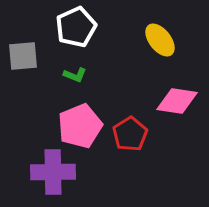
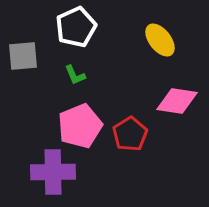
green L-shape: rotated 45 degrees clockwise
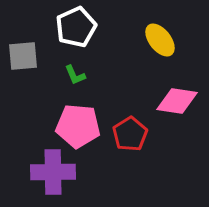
pink pentagon: moved 2 px left; rotated 27 degrees clockwise
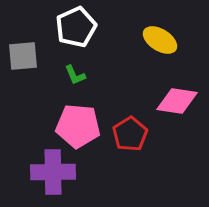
yellow ellipse: rotated 20 degrees counterclockwise
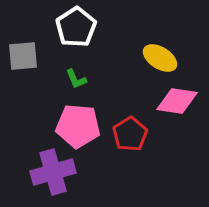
white pentagon: rotated 9 degrees counterclockwise
yellow ellipse: moved 18 px down
green L-shape: moved 1 px right, 4 px down
purple cross: rotated 15 degrees counterclockwise
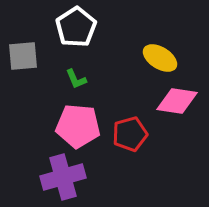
red pentagon: rotated 16 degrees clockwise
purple cross: moved 10 px right, 5 px down
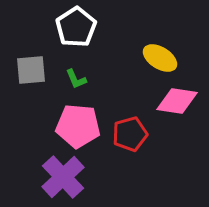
gray square: moved 8 px right, 14 px down
purple cross: rotated 27 degrees counterclockwise
